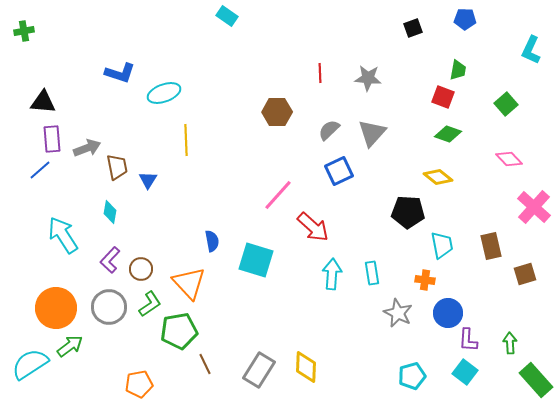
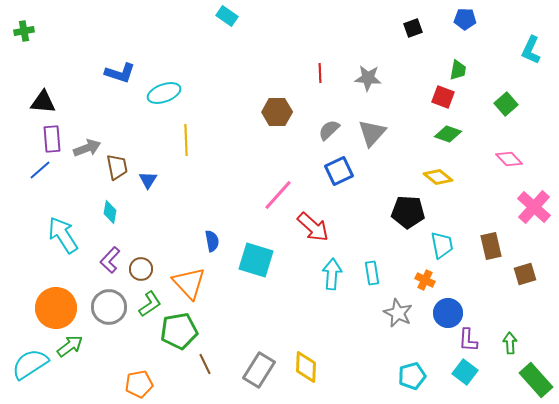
orange cross at (425, 280): rotated 18 degrees clockwise
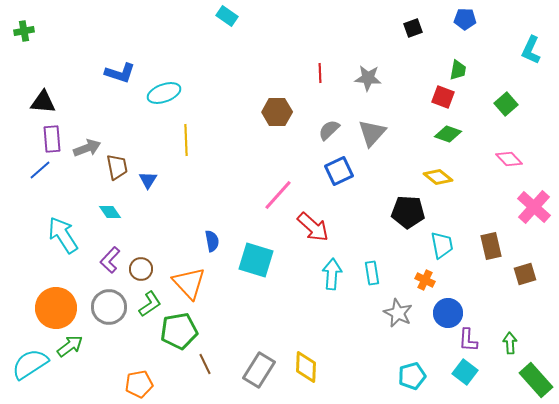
cyan diamond at (110, 212): rotated 45 degrees counterclockwise
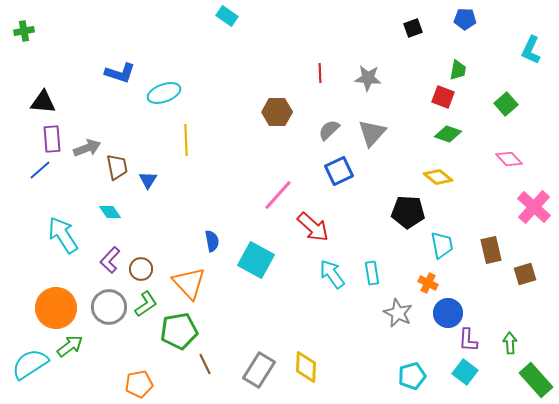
brown rectangle at (491, 246): moved 4 px down
cyan square at (256, 260): rotated 12 degrees clockwise
cyan arrow at (332, 274): rotated 40 degrees counterclockwise
orange cross at (425, 280): moved 3 px right, 3 px down
green L-shape at (150, 304): moved 4 px left
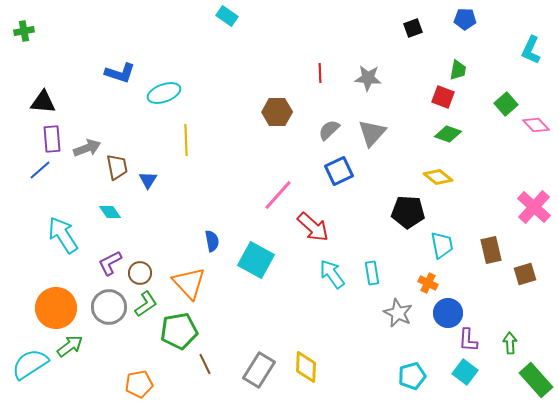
pink diamond at (509, 159): moved 27 px right, 34 px up
purple L-shape at (110, 260): moved 3 px down; rotated 20 degrees clockwise
brown circle at (141, 269): moved 1 px left, 4 px down
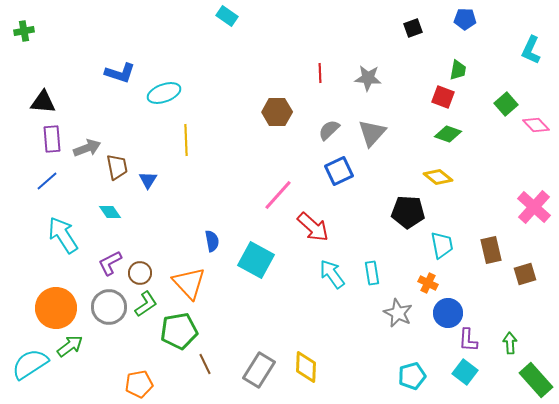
blue line at (40, 170): moved 7 px right, 11 px down
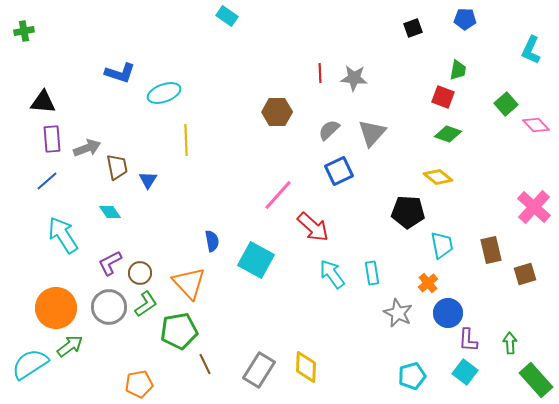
gray star at (368, 78): moved 14 px left
orange cross at (428, 283): rotated 24 degrees clockwise
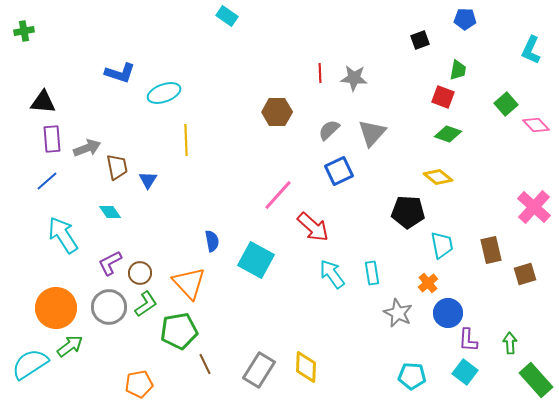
black square at (413, 28): moved 7 px right, 12 px down
cyan pentagon at (412, 376): rotated 20 degrees clockwise
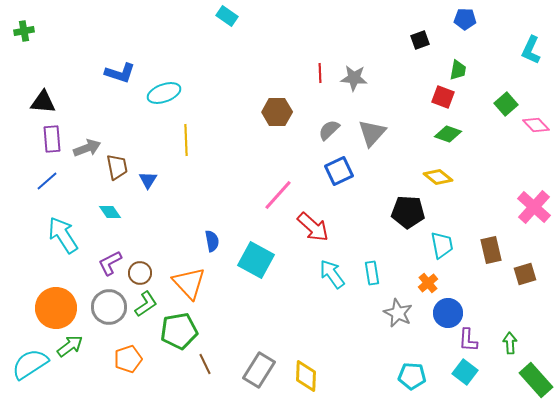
yellow diamond at (306, 367): moved 9 px down
orange pentagon at (139, 384): moved 11 px left, 25 px up; rotated 8 degrees counterclockwise
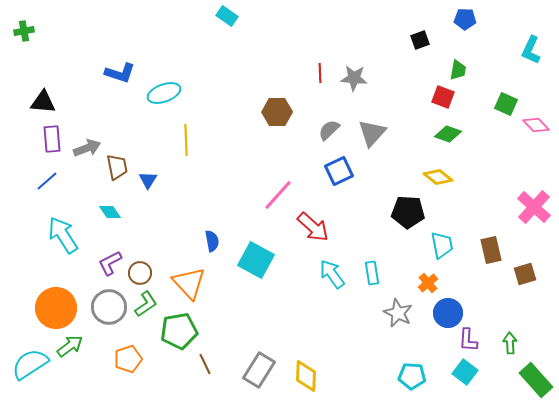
green square at (506, 104): rotated 25 degrees counterclockwise
